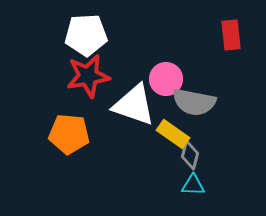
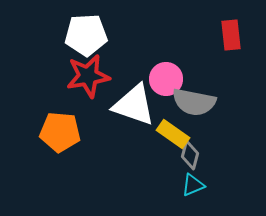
orange pentagon: moved 9 px left, 2 px up
cyan triangle: rotated 25 degrees counterclockwise
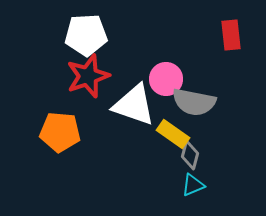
red star: rotated 9 degrees counterclockwise
